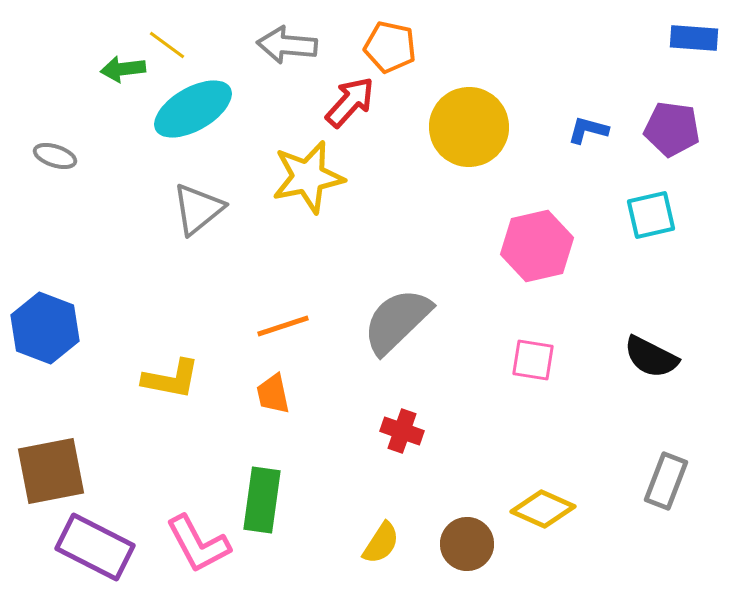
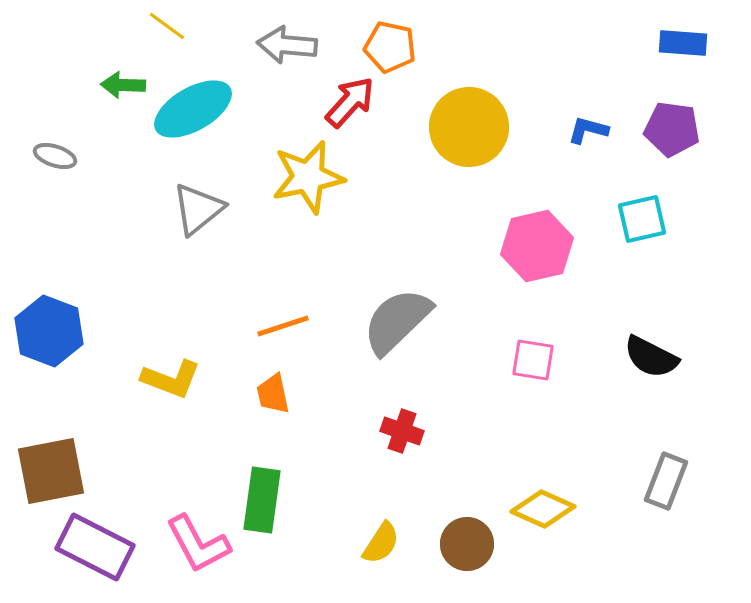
blue rectangle: moved 11 px left, 5 px down
yellow line: moved 19 px up
green arrow: moved 16 px down; rotated 9 degrees clockwise
cyan square: moved 9 px left, 4 px down
blue hexagon: moved 4 px right, 3 px down
yellow L-shape: rotated 10 degrees clockwise
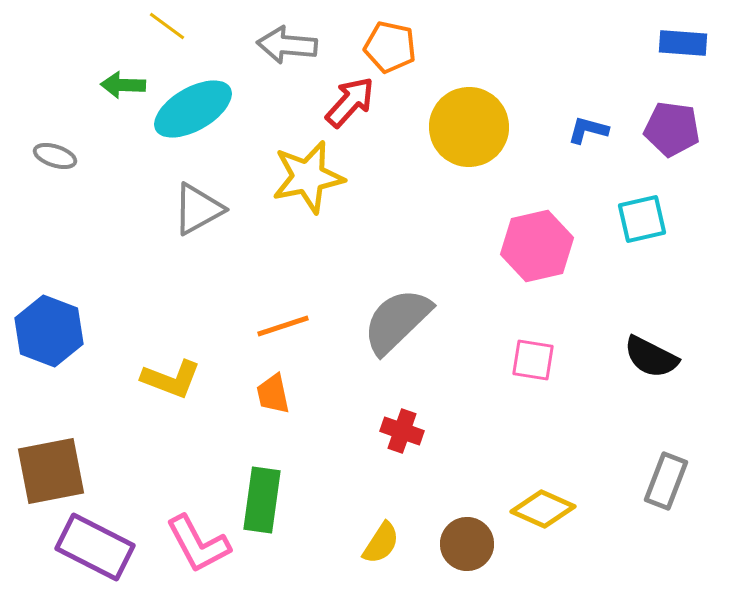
gray triangle: rotated 10 degrees clockwise
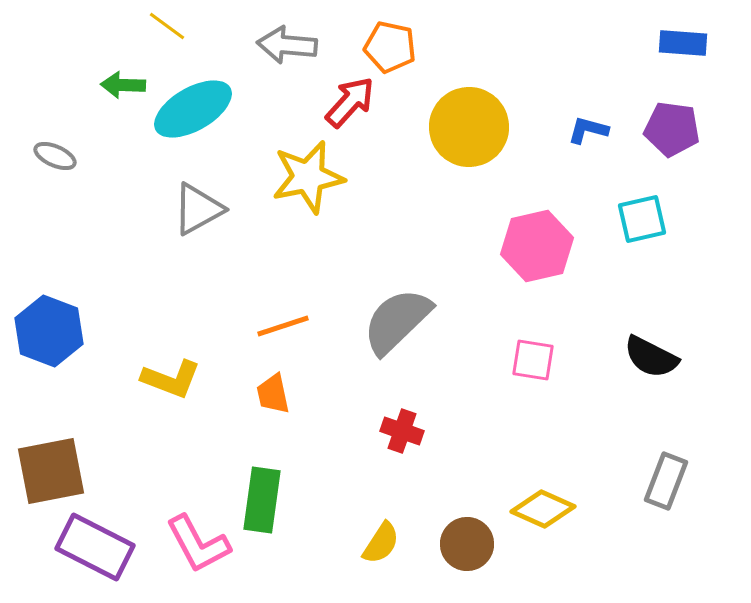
gray ellipse: rotated 6 degrees clockwise
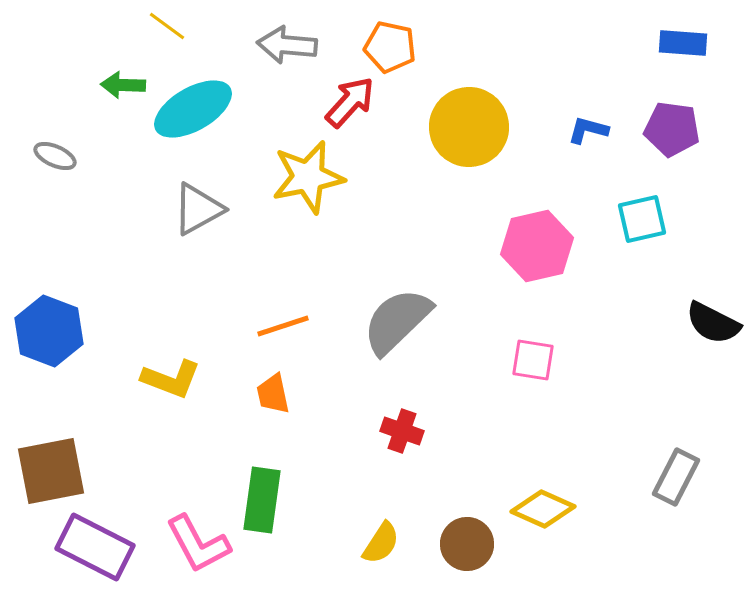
black semicircle: moved 62 px right, 34 px up
gray rectangle: moved 10 px right, 4 px up; rotated 6 degrees clockwise
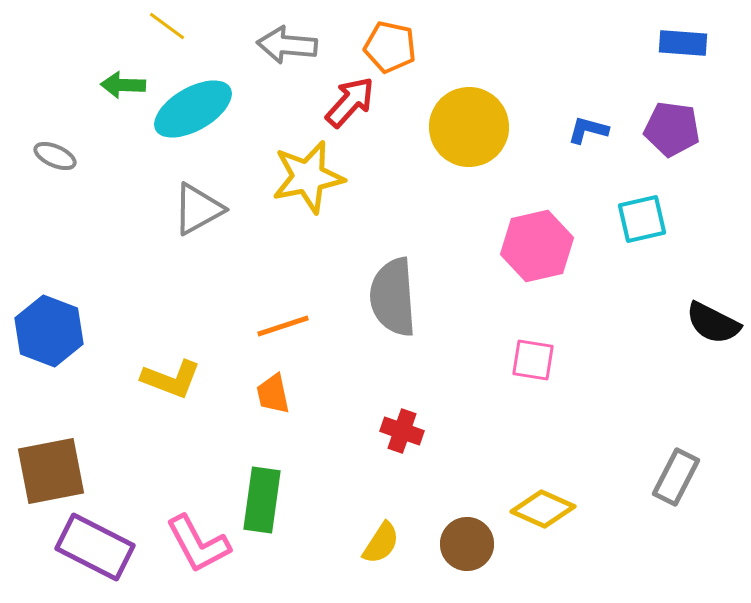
gray semicircle: moved 4 px left, 24 px up; rotated 50 degrees counterclockwise
